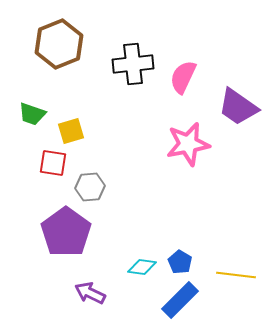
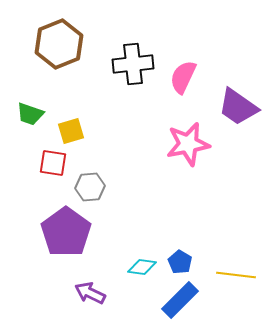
green trapezoid: moved 2 px left
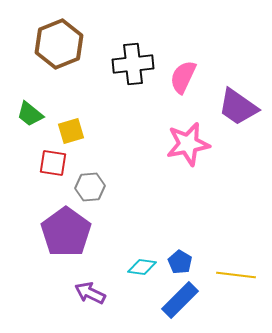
green trapezoid: rotated 20 degrees clockwise
